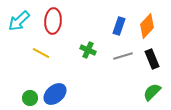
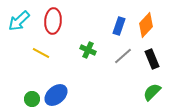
orange diamond: moved 1 px left, 1 px up
gray line: rotated 24 degrees counterclockwise
blue ellipse: moved 1 px right, 1 px down
green circle: moved 2 px right, 1 px down
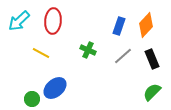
blue ellipse: moved 1 px left, 7 px up
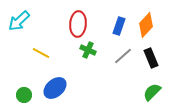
red ellipse: moved 25 px right, 3 px down
black rectangle: moved 1 px left, 1 px up
green circle: moved 8 px left, 4 px up
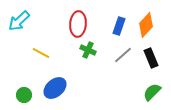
gray line: moved 1 px up
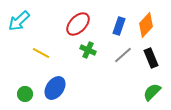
red ellipse: rotated 40 degrees clockwise
blue ellipse: rotated 15 degrees counterclockwise
green circle: moved 1 px right, 1 px up
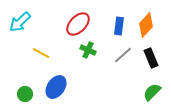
cyan arrow: moved 1 px right, 1 px down
blue rectangle: rotated 12 degrees counterclockwise
blue ellipse: moved 1 px right, 1 px up
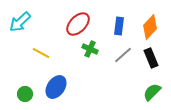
orange diamond: moved 4 px right, 2 px down
green cross: moved 2 px right, 1 px up
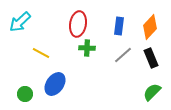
red ellipse: rotated 35 degrees counterclockwise
green cross: moved 3 px left, 1 px up; rotated 21 degrees counterclockwise
blue ellipse: moved 1 px left, 3 px up
